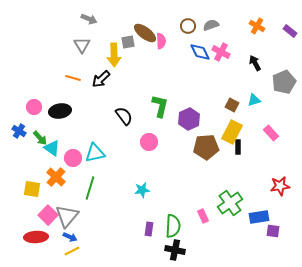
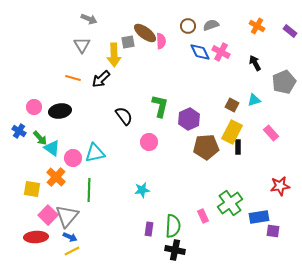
green line at (90, 188): moved 1 px left, 2 px down; rotated 15 degrees counterclockwise
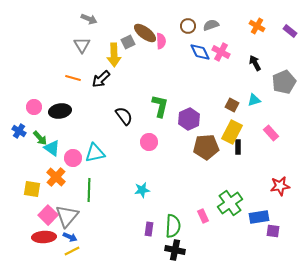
gray square at (128, 42): rotated 16 degrees counterclockwise
red ellipse at (36, 237): moved 8 px right
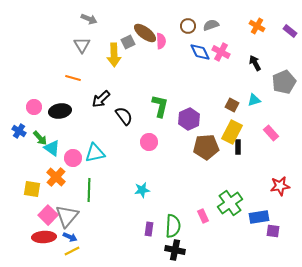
black arrow at (101, 79): moved 20 px down
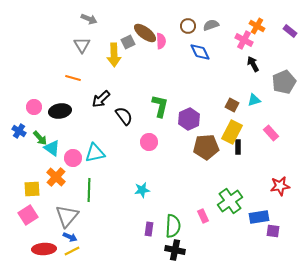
pink cross at (221, 52): moved 23 px right, 12 px up
black arrow at (255, 63): moved 2 px left, 1 px down
yellow square at (32, 189): rotated 12 degrees counterclockwise
green cross at (230, 203): moved 2 px up
pink square at (48, 215): moved 20 px left; rotated 12 degrees clockwise
red ellipse at (44, 237): moved 12 px down
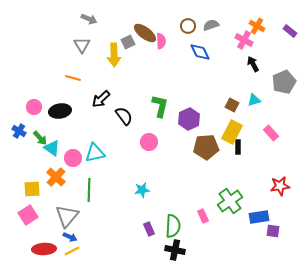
purple rectangle at (149, 229): rotated 32 degrees counterclockwise
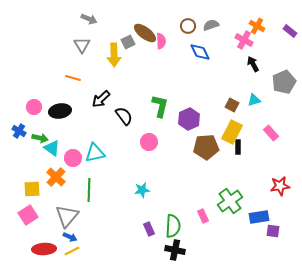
green arrow at (40, 138): rotated 35 degrees counterclockwise
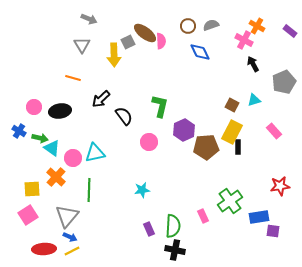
purple hexagon at (189, 119): moved 5 px left, 11 px down
pink rectangle at (271, 133): moved 3 px right, 2 px up
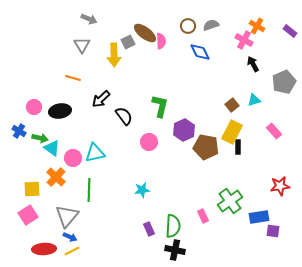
brown square at (232, 105): rotated 24 degrees clockwise
brown pentagon at (206, 147): rotated 15 degrees clockwise
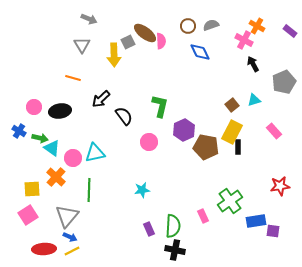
blue rectangle at (259, 217): moved 3 px left, 4 px down
